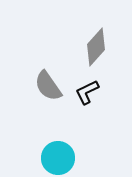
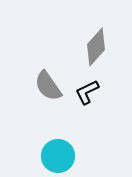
cyan circle: moved 2 px up
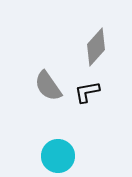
black L-shape: rotated 16 degrees clockwise
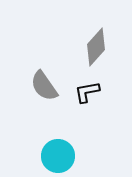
gray semicircle: moved 4 px left
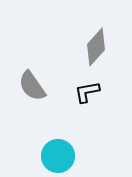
gray semicircle: moved 12 px left
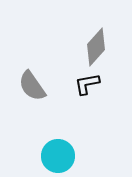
black L-shape: moved 8 px up
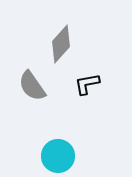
gray diamond: moved 35 px left, 3 px up
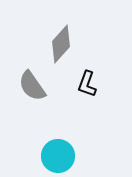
black L-shape: rotated 60 degrees counterclockwise
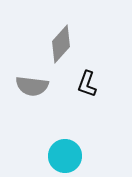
gray semicircle: rotated 48 degrees counterclockwise
cyan circle: moved 7 px right
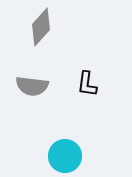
gray diamond: moved 20 px left, 17 px up
black L-shape: rotated 12 degrees counterclockwise
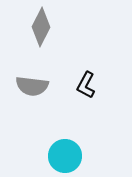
gray diamond: rotated 15 degrees counterclockwise
black L-shape: moved 1 px left, 1 px down; rotated 20 degrees clockwise
